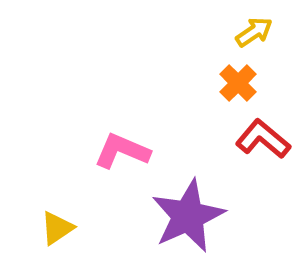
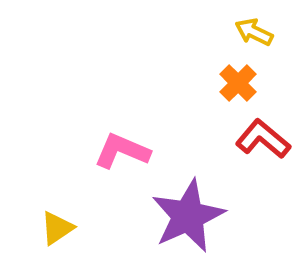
yellow arrow: rotated 120 degrees counterclockwise
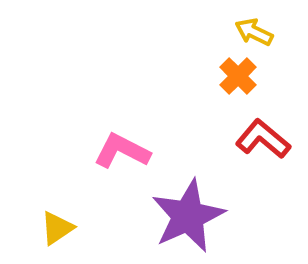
orange cross: moved 7 px up
pink L-shape: rotated 4 degrees clockwise
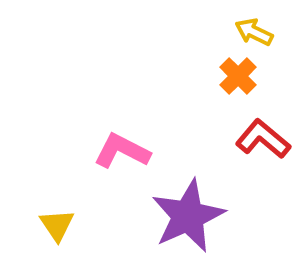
yellow triangle: moved 3 px up; rotated 30 degrees counterclockwise
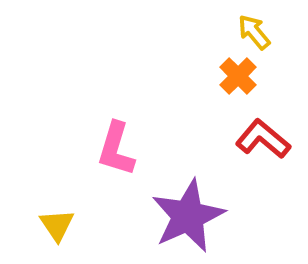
yellow arrow: rotated 24 degrees clockwise
pink L-shape: moved 6 px left, 2 px up; rotated 100 degrees counterclockwise
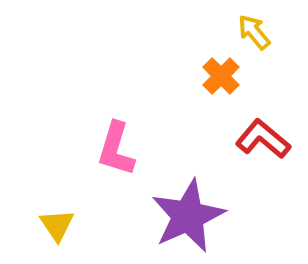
orange cross: moved 17 px left
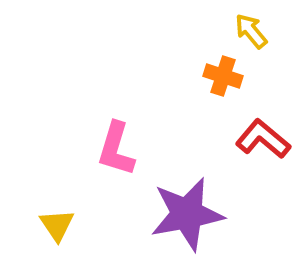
yellow arrow: moved 3 px left, 1 px up
orange cross: moved 2 px right; rotated 27 degrees counterclockwise
purple star: moved 1 px left, 2 px up; rotated 14 degrees clockwise
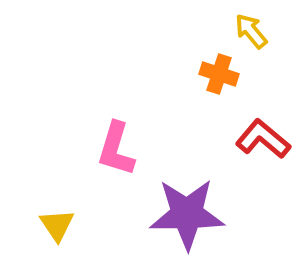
orange cross: moved 4 px left, 2 px up
purple star: rotated 10 degrees clockwise
